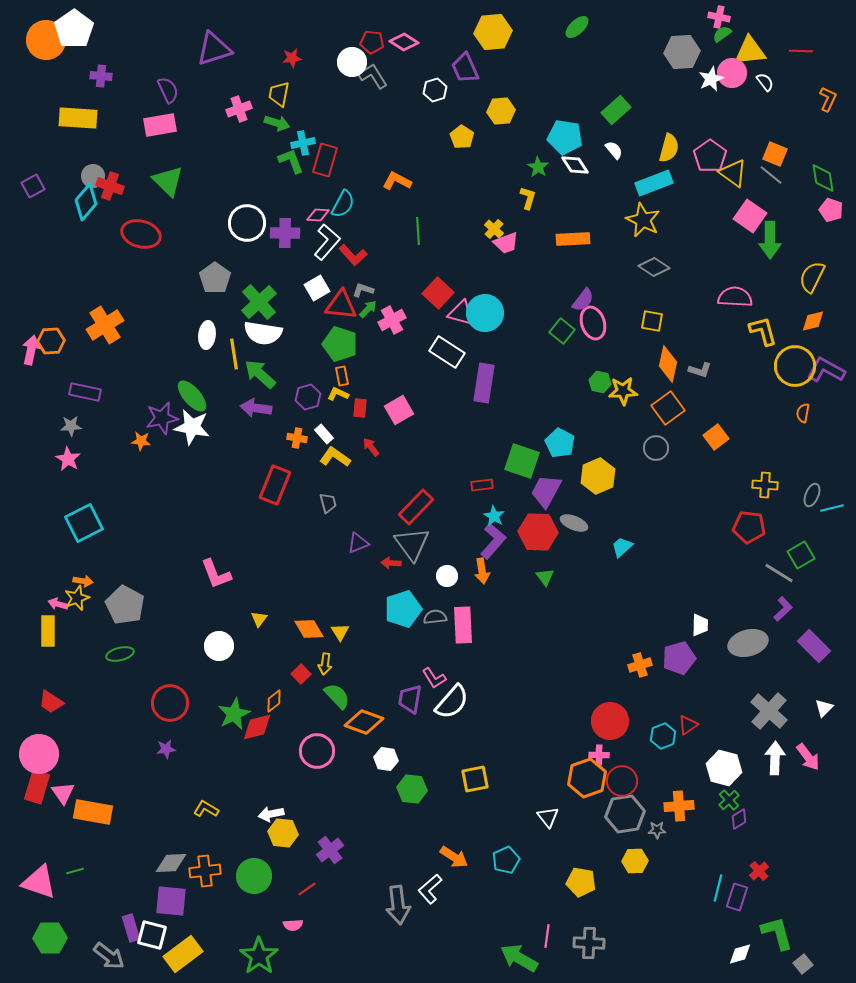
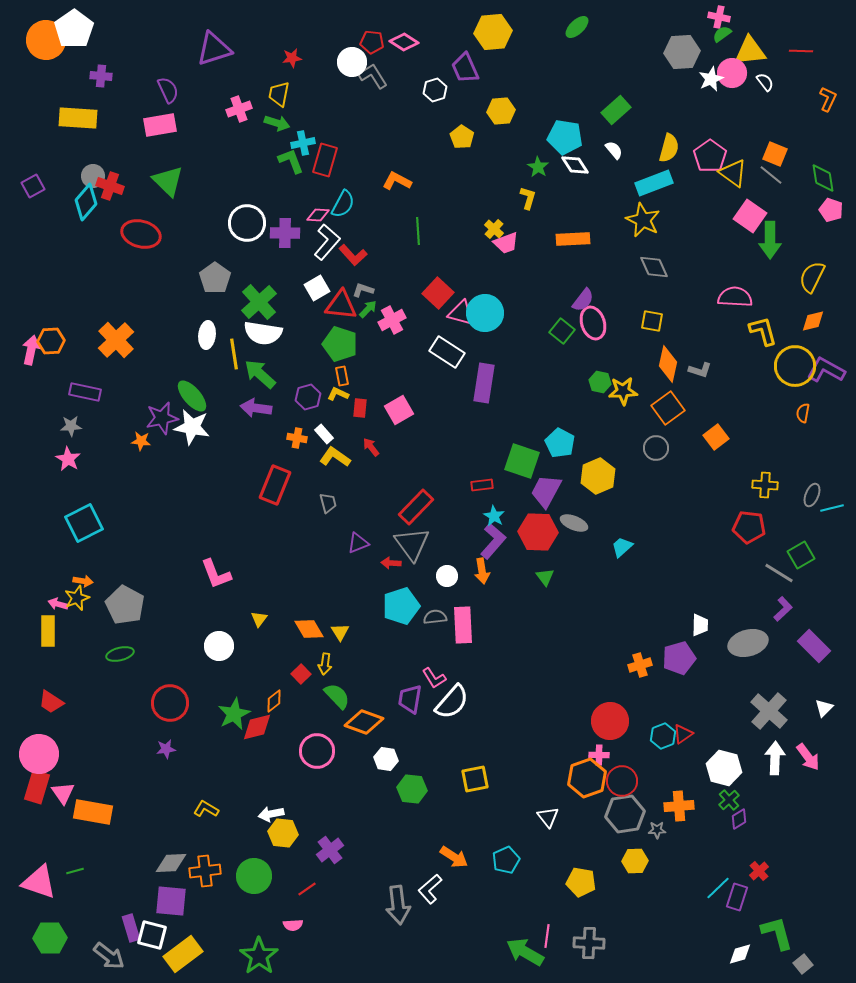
gray diamond at (654, 267): rotated 32 degrees clockwise
orange cross at (105, 325): moved 11 px right, 15 px down; rotated 12 degrees counterclockwise
cyan pentagon at (403, 609): moved 2 px left, 3 px up
red triangle at (688, 725): moved 5 px left, 9 px down
cyan line at (718, 888): rotated 32 degrees clockwise
green arrow at (519, 958): moved 6 px right, 6 px up
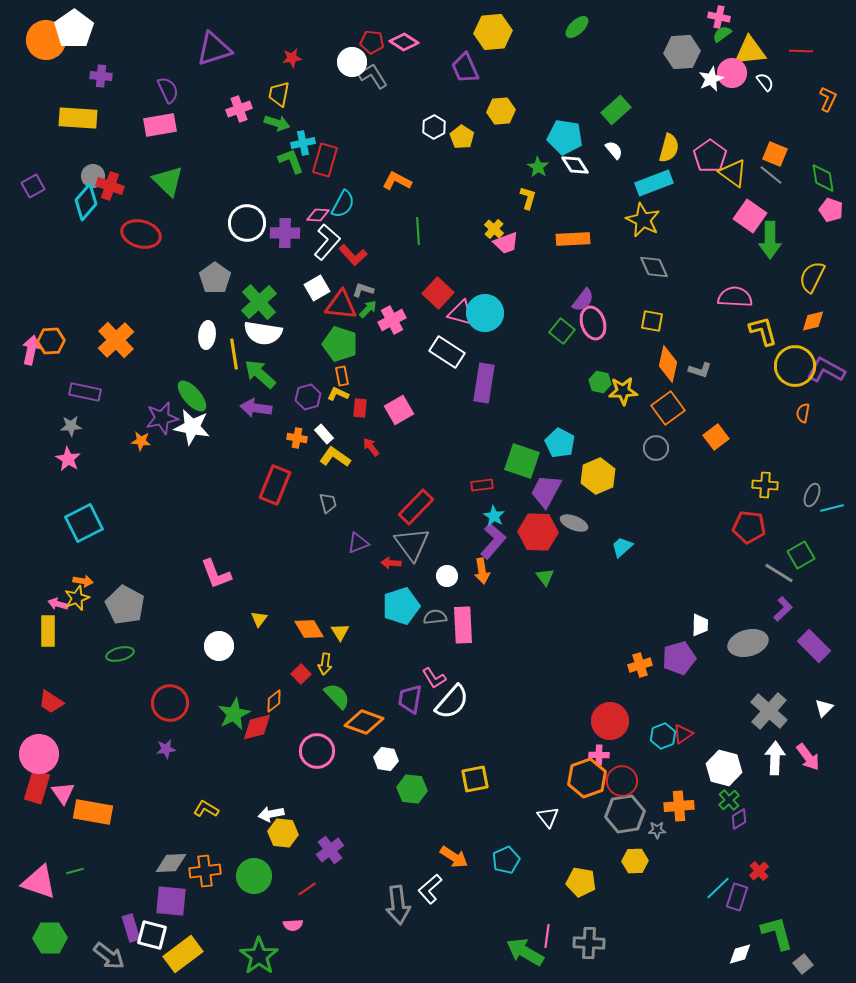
white hexagon at (435, 90): moved 1 px left, 37 px down; rotated 10 degrees counterclockwise
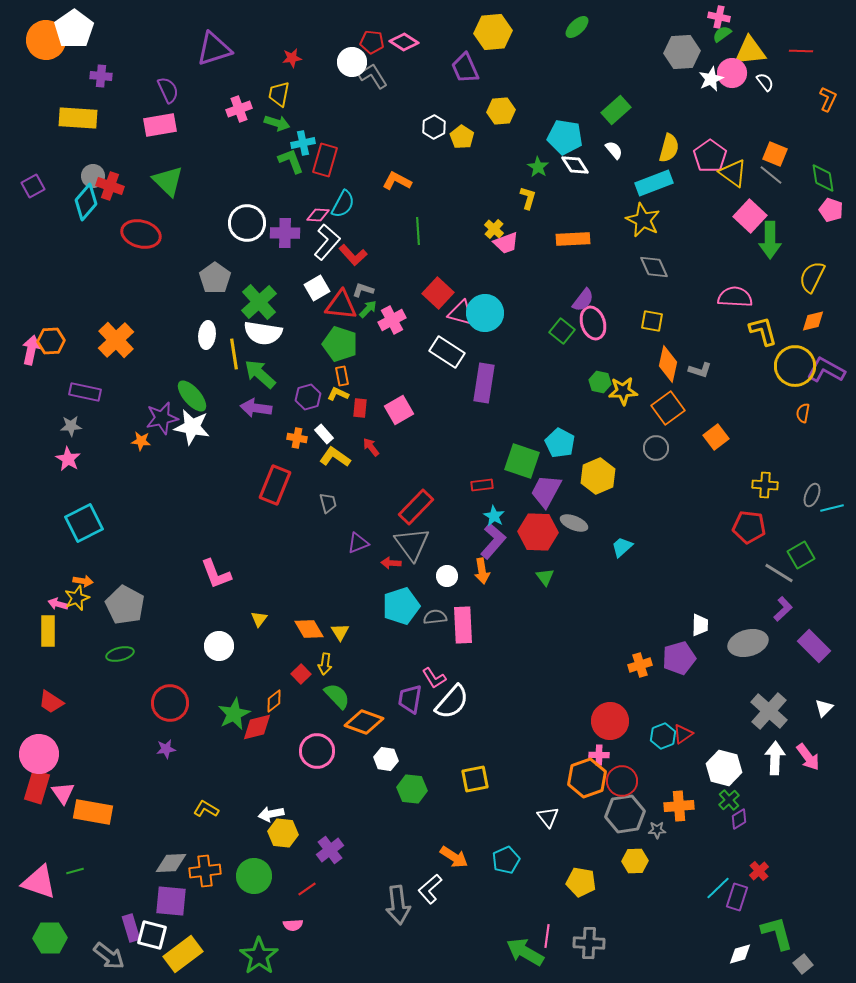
pink square at (750, 216): rotated 8 degrees clockwise
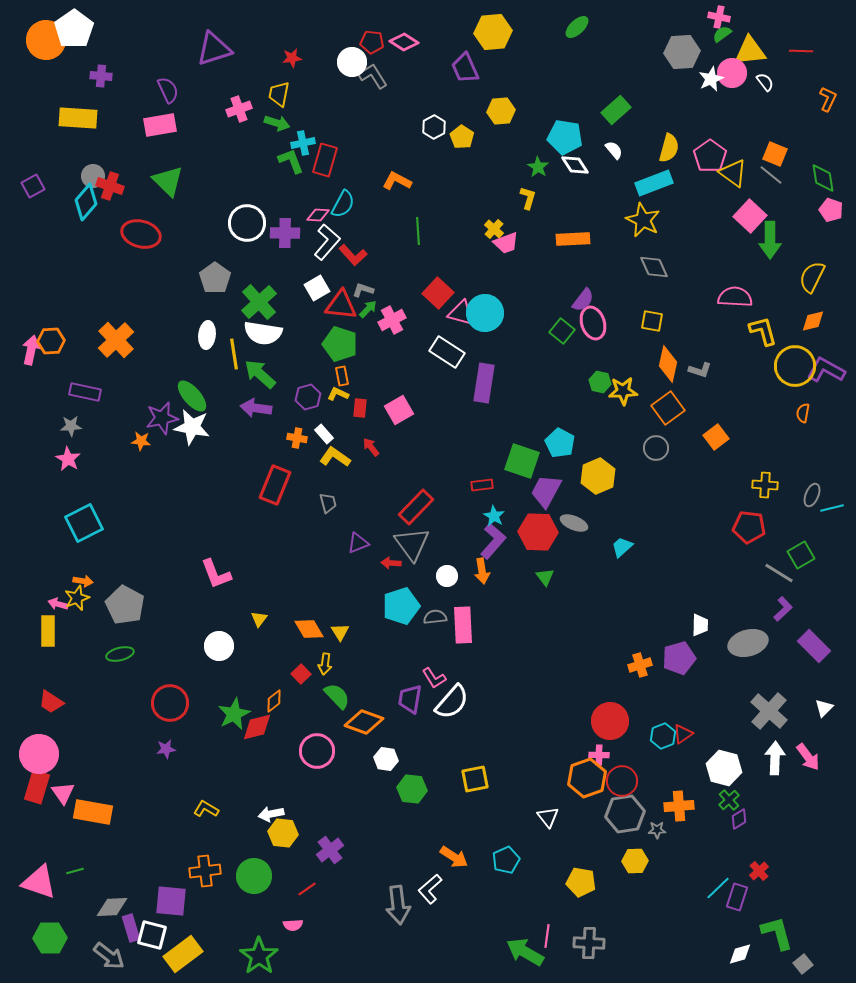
gray diamond at (171, 863): moved 59 px left, 44 px down
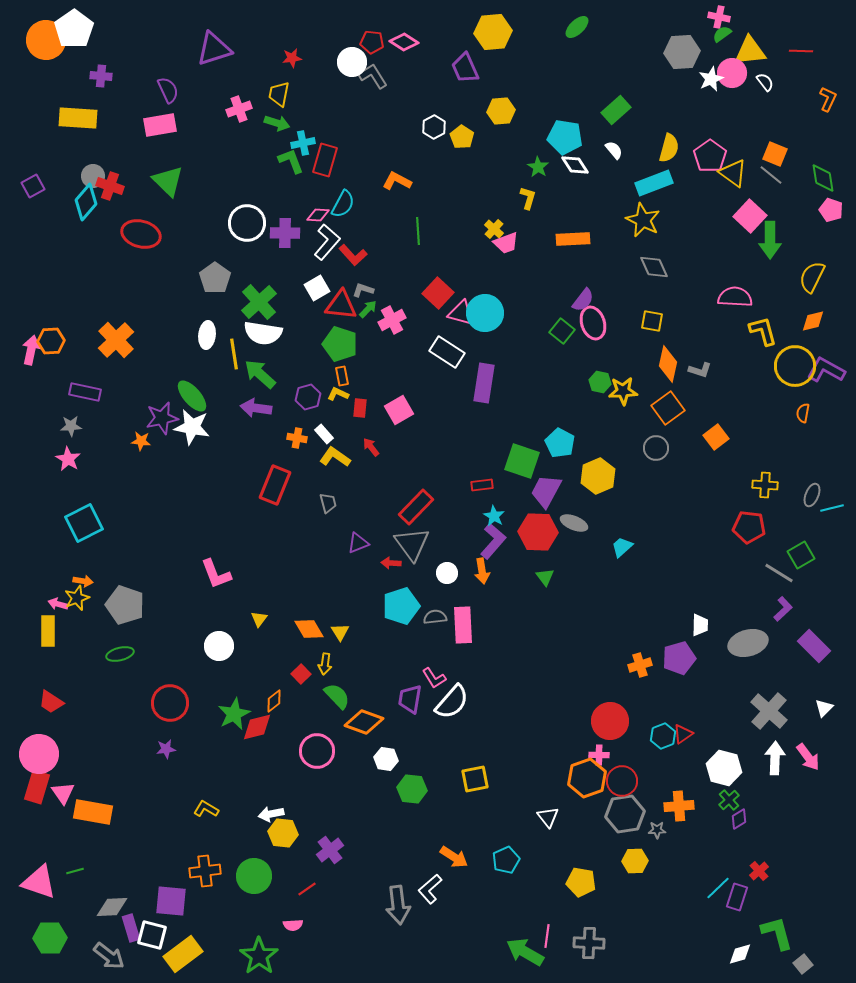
white circle at (447, 576): moved 3 px up
gray pentagon at (125, 605): rotated 9 degrees counterclockwise
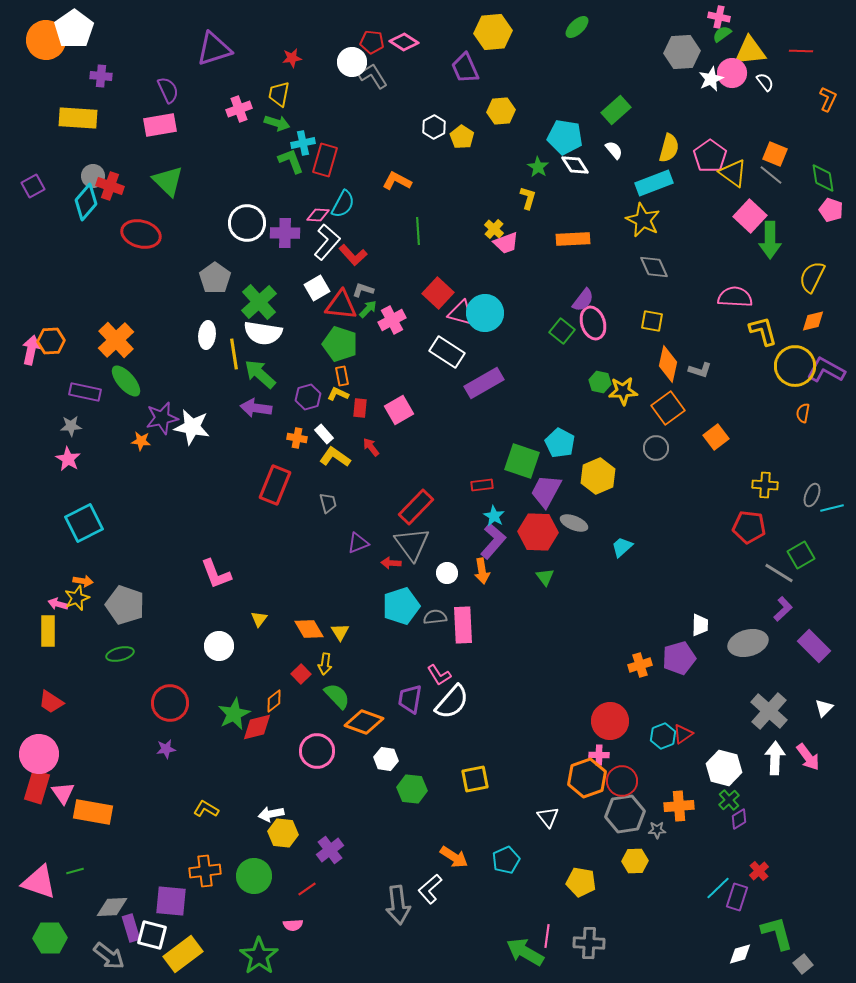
purple rectangle at (484, 383): rotated 51 degrees clockwise
green ellipse at (192, 396): moved 66 px left, 15 px up
pink L-shape at (434, 678): moved 5 px right, 3 px up
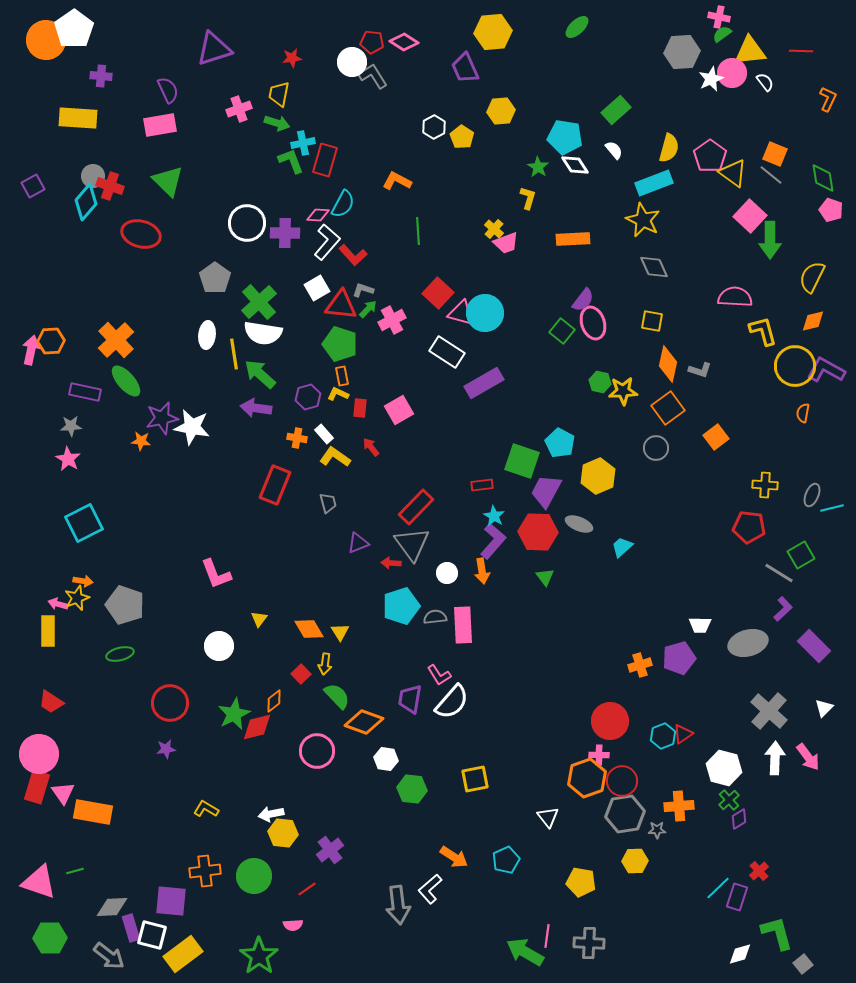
gray ellipse at (574, 523): moved 5 px right, 1 px down
white trapezoid at (700, 625): rotated 90 degrees clockwise
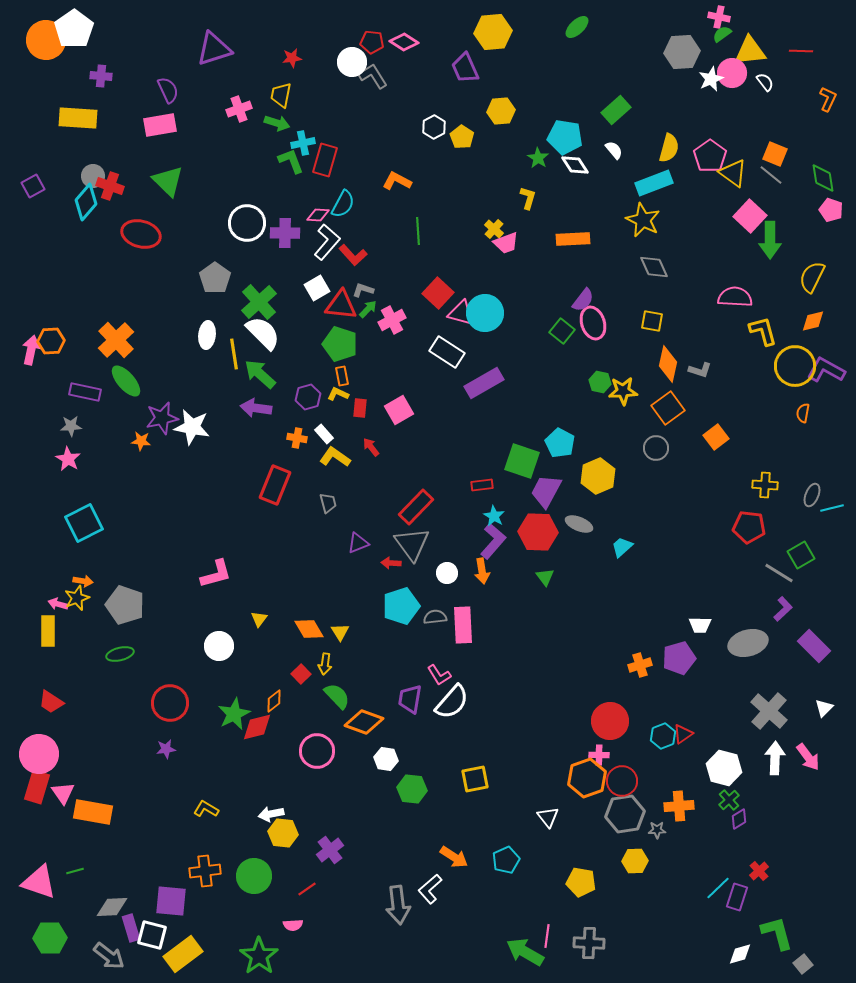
yellow trapezoid at (279, 94): moved 2 px right, 1 px down
green star at (538, 167): moved 9 px up
white semicircle at (263, 333): rotated 144 degrees counterclockwise
pink L-shape at (216, 574): rotated 84 degrees counterclockwise
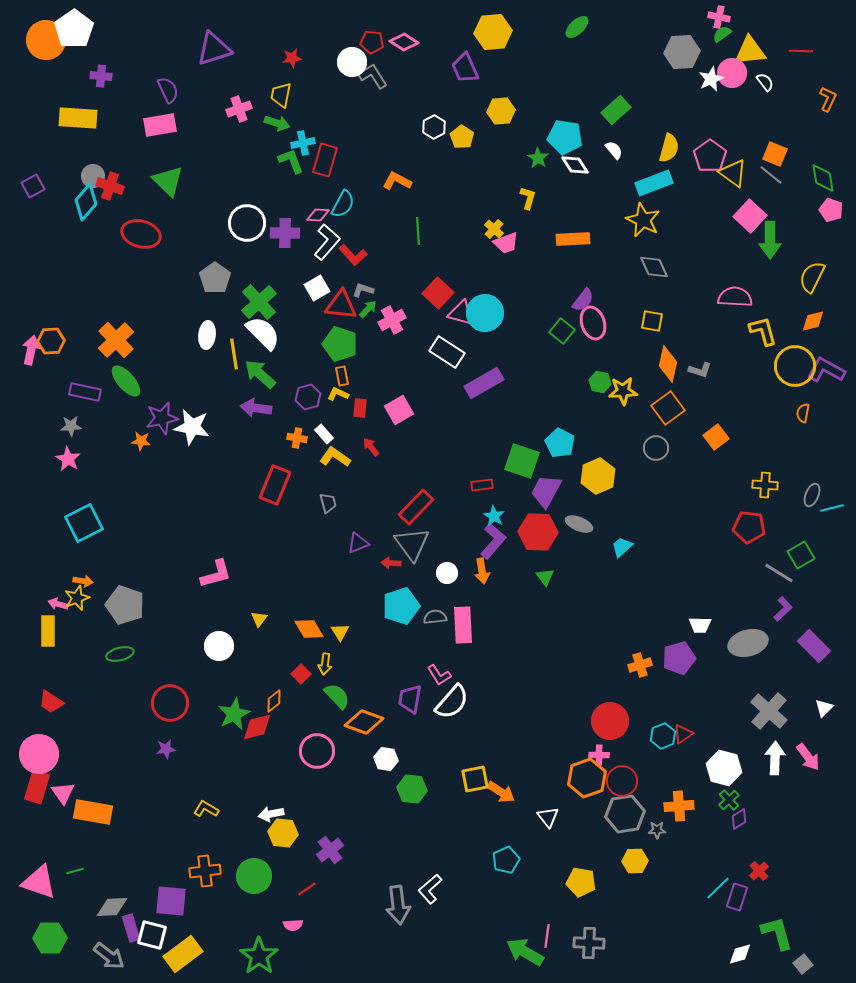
orange arrow at (454, 857): moved 47 px right, 65 px up
